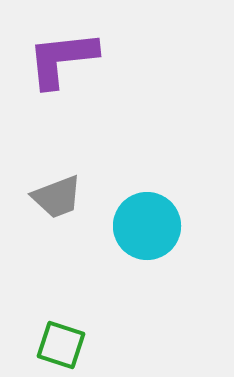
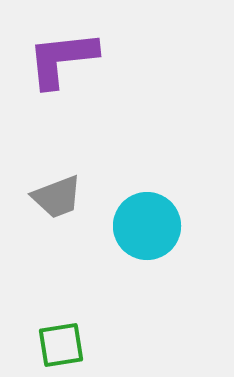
green square: rotated 27 degrees counterclockwise
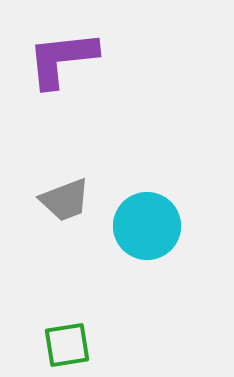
gray trapezoid: moved 8 px right, 3 px down
green square: moved 6 px right
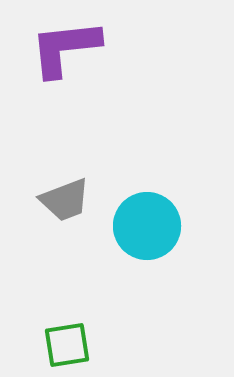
purple L-shape: moved 3 px right, 11 px up
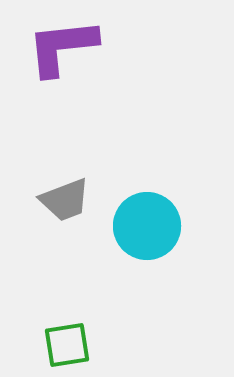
purple L-shape: moved 3 px left, 1 px up
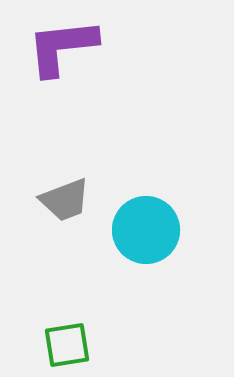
cyan circle: moved 1 px left, 4 px down
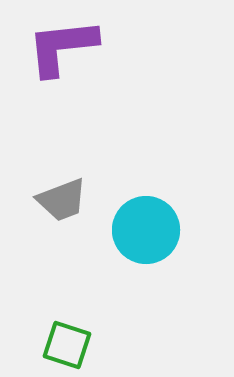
gray trapezoid: moved 3 px left
green square: rotated 27 degrees clockwise
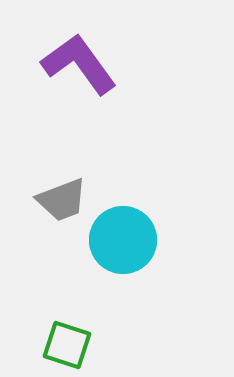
purple L-shape: moved 17 px right, 17 px down; rotated 60 degrees clockwise
cyan circle: moved 23 px left, 10 px down
